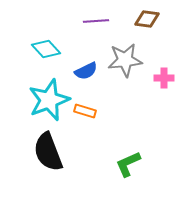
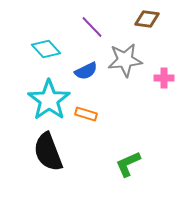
purple line: moved 4 px left, 6 px down; rotated 50 degrees clockwise
cyan star: rotated 15 degrees counterclockwise
orange rectangle: moved 1 px right, 3 px down
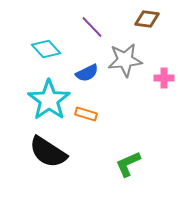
blue semicircle: moved 1 px right, 2 px down
black semicircle: rotated 36 degrees counterclockwise
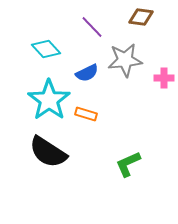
brown diamond: moved 6 px left, 2 px up
